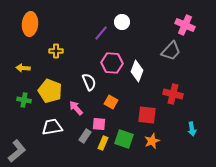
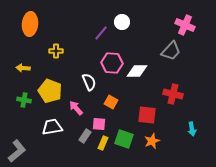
white diamond: rotated 70 degrees clockwise
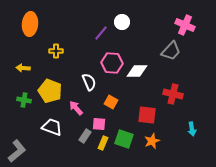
white trapezoid: rotated 30 degrees clockwise
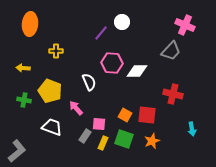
orange square: moved 14 px right, 13 px down
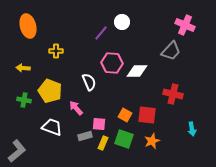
orange ellipse: moved 2 px left, 2 px down; rotated 20 degrees counterclockwise
gray rectangle: rotated 40 degrees clockwise
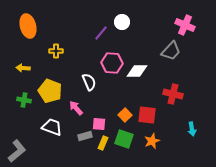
orange square: rotated 16 degrees clockwise
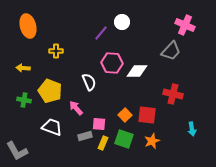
gray L-shape: rotated 100 degrees clockwise
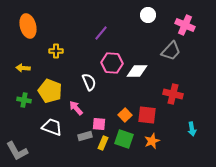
white circle: moved 26 px right, 7 px up
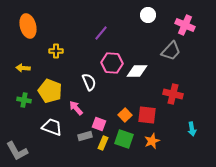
pink square: rotated 16 degrees clockwise
